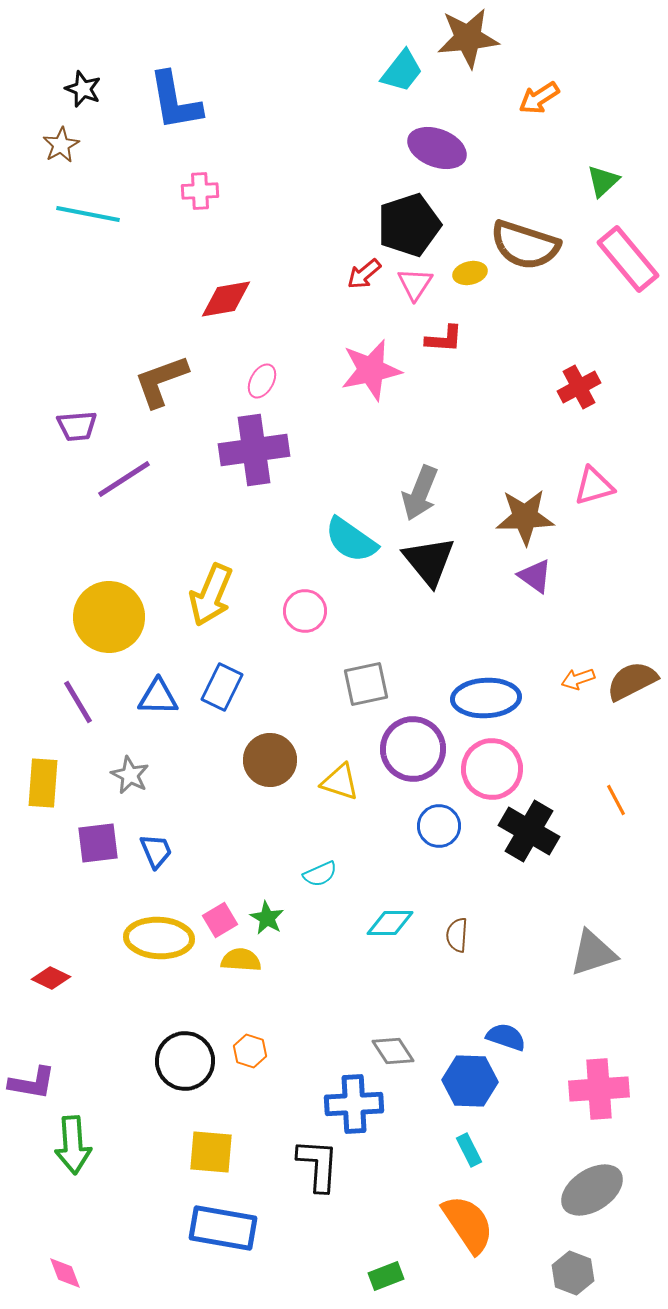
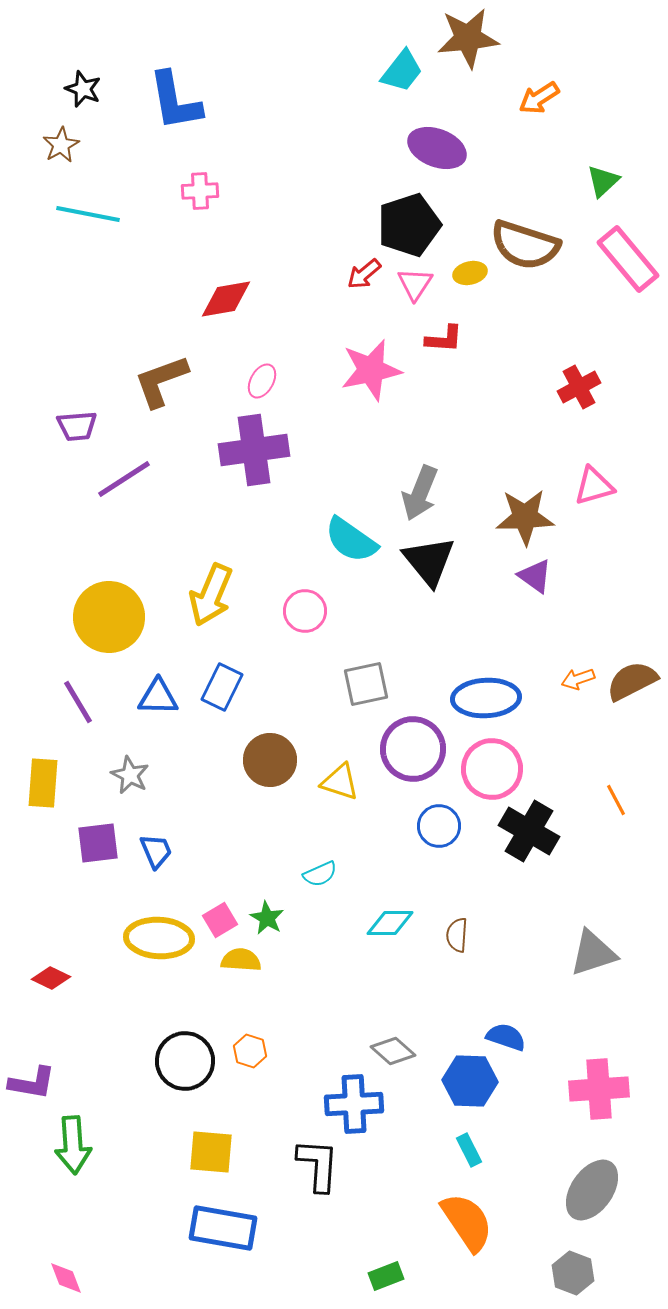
gray diamond at (393, 1051): rotated 15 degrees counterclockwise
gray ellipse at (592, 1190): rotated 22 degrees counterclockwise
orange semicircle at (468, 1224): moved 1 px left, 2 px up
pink diamond at (65, 1273): moved 1 px right, 5 px down
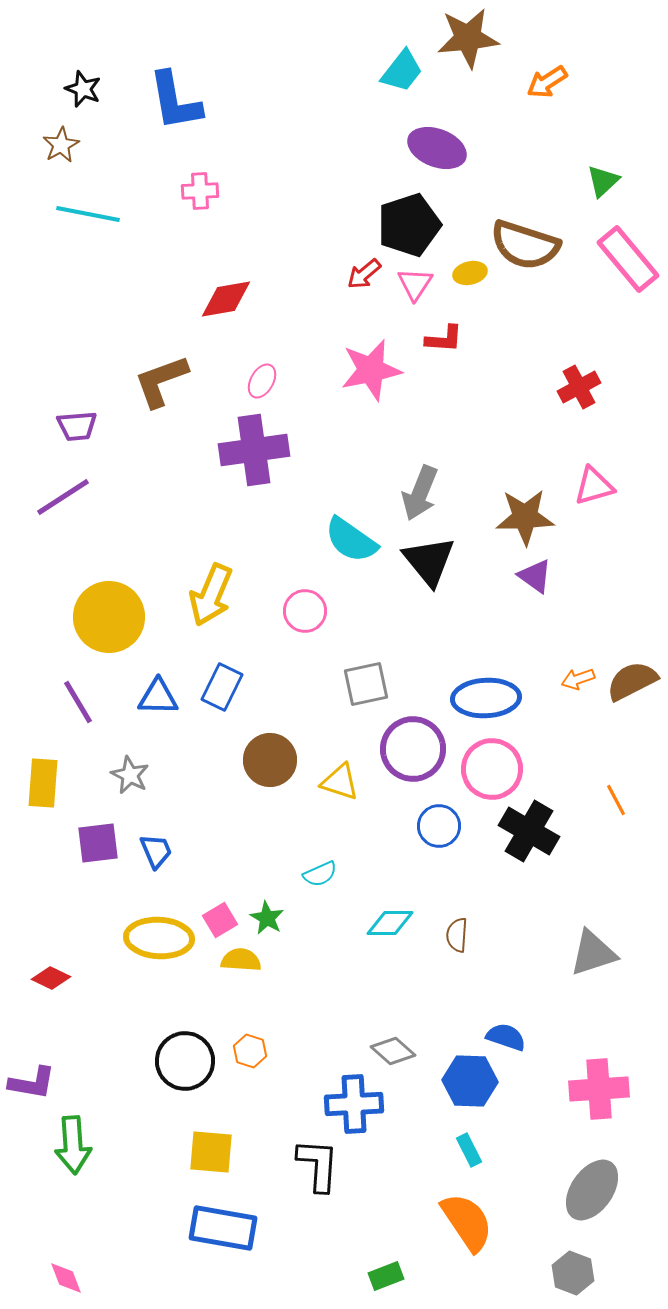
orange arrow at (539, 98): moved 8 px right, 16 px up
purple line at (124, 479): moved 61 px left, 18 px down
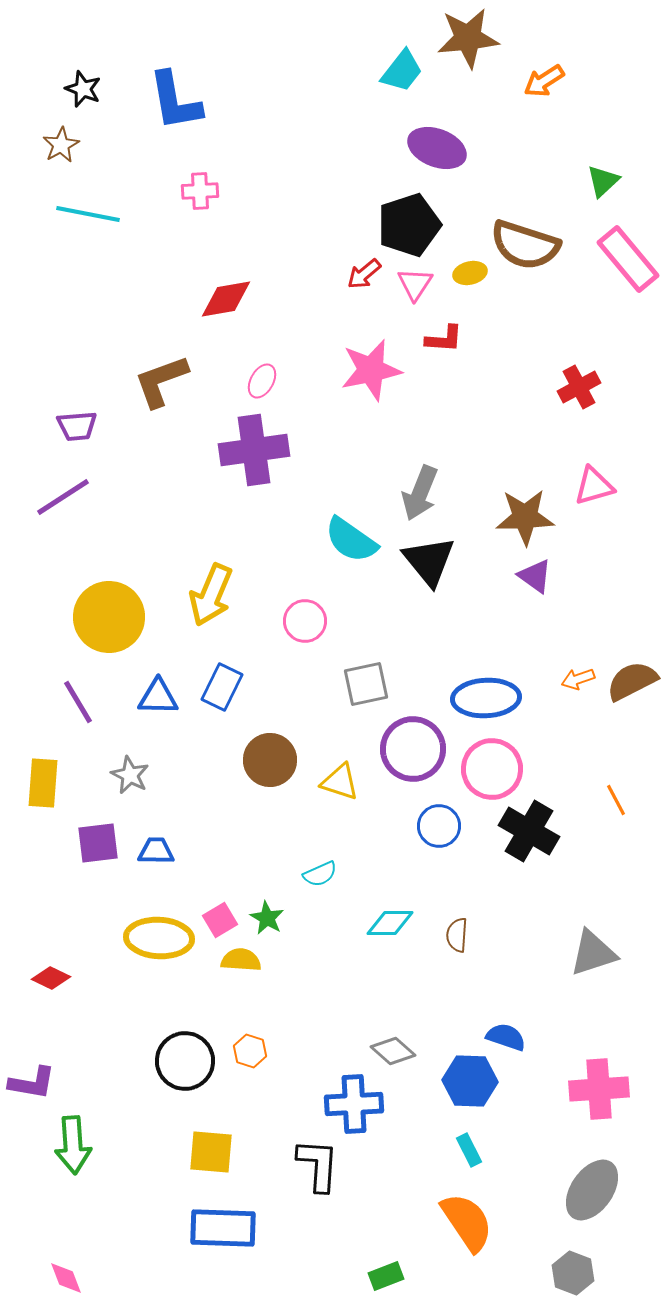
orange arrow at (547, 82): moved 3 px left, 1 px up
pink circle at (305, 611): moved 10 px down
blue trapezoid at (156, 851): rotated 66 degrees counterclockwise
blue rectangle at (223, 1228): rotated 8 degrees counterclockwise
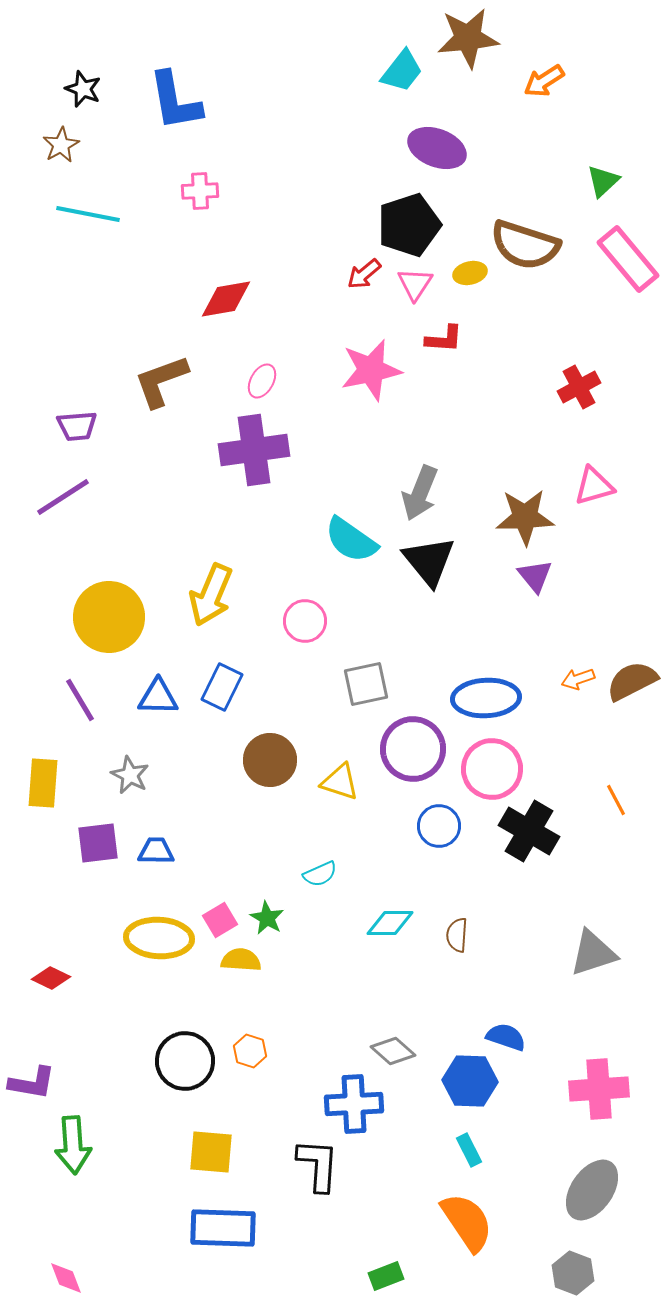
purple triangle at (535, 576): rotated 15 degrees clockwise
purple line at (78, 702): moved 2 px right, 2 px up
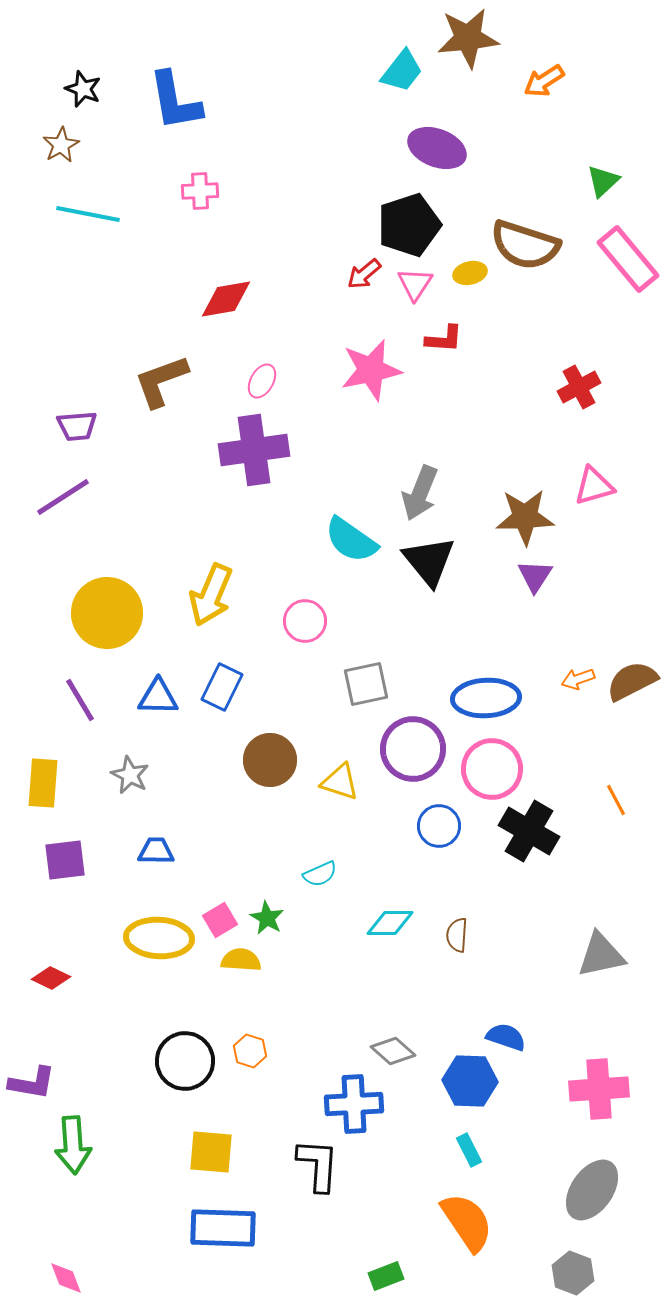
purple triangle at (535, 576): rotated 12 degrees clockwise
yellow circle at (109, 617): moved 2 px left, 4 px up
purple square at (98, 843): moved 33 px left, 17 px down
gray triangle at (593, 953): moved 8 px right, 2 px down; rotated 6 degrees clockwise
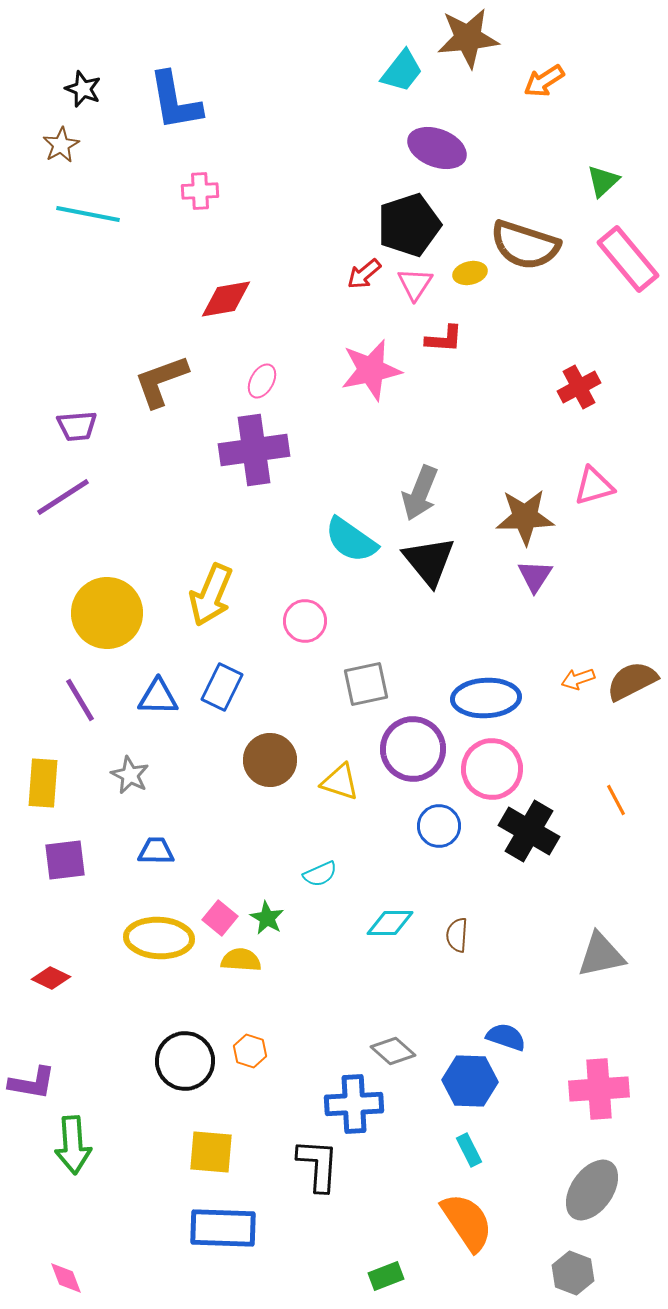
pink square at (220, 920): moved 2 px up; rotated 20 degrees counterclockwise
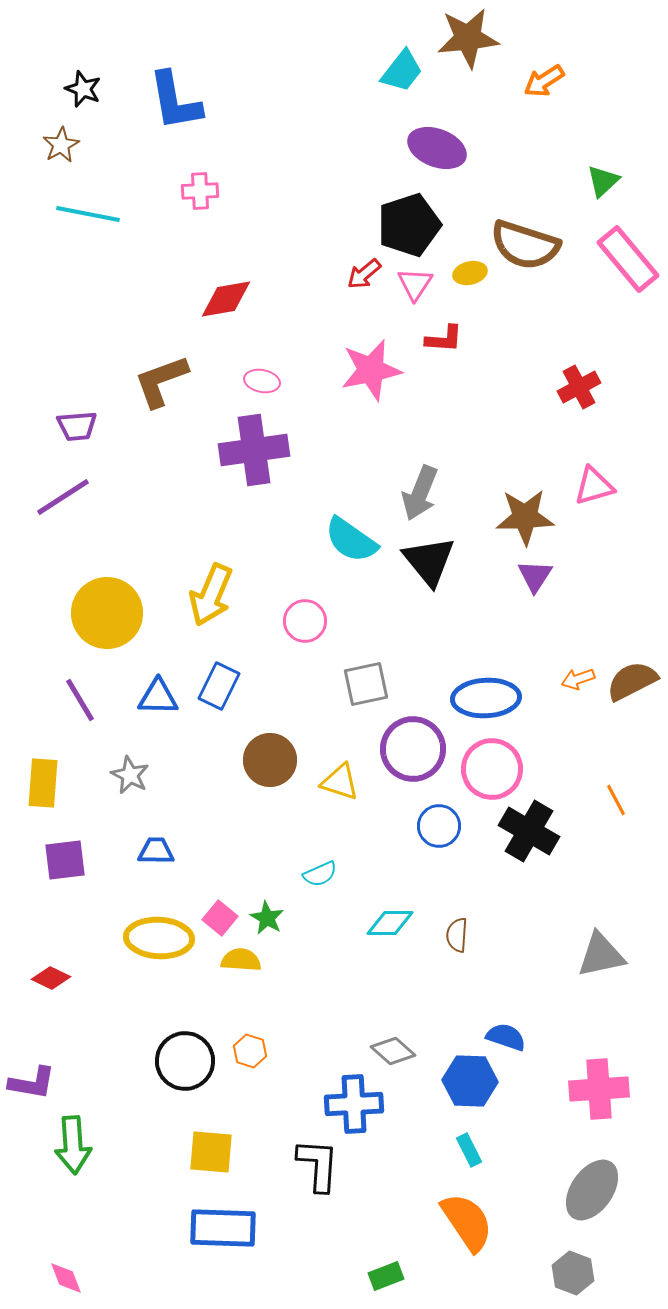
pink ellipse at (262, 381): rotated 72 degrees clockwise
blue rectangle at (222, 687): moved 3 px left, 1 px up
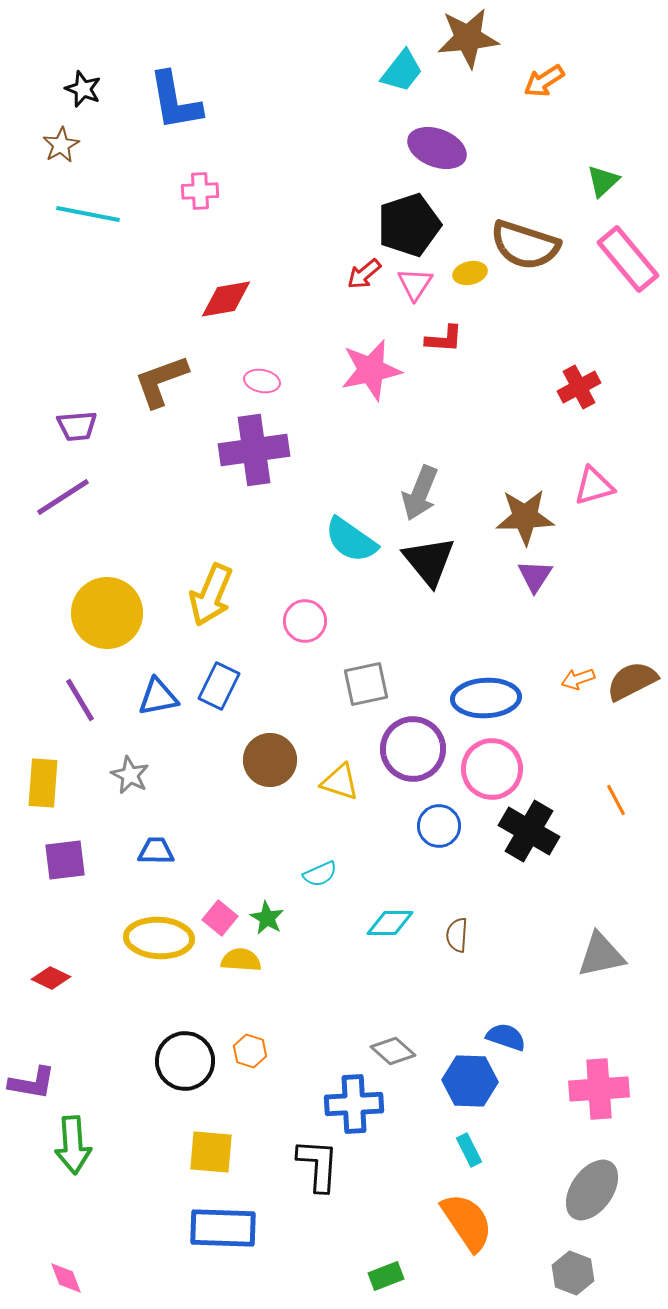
blue triangle at (158, 697): rotated 12 degrees counterclockwise
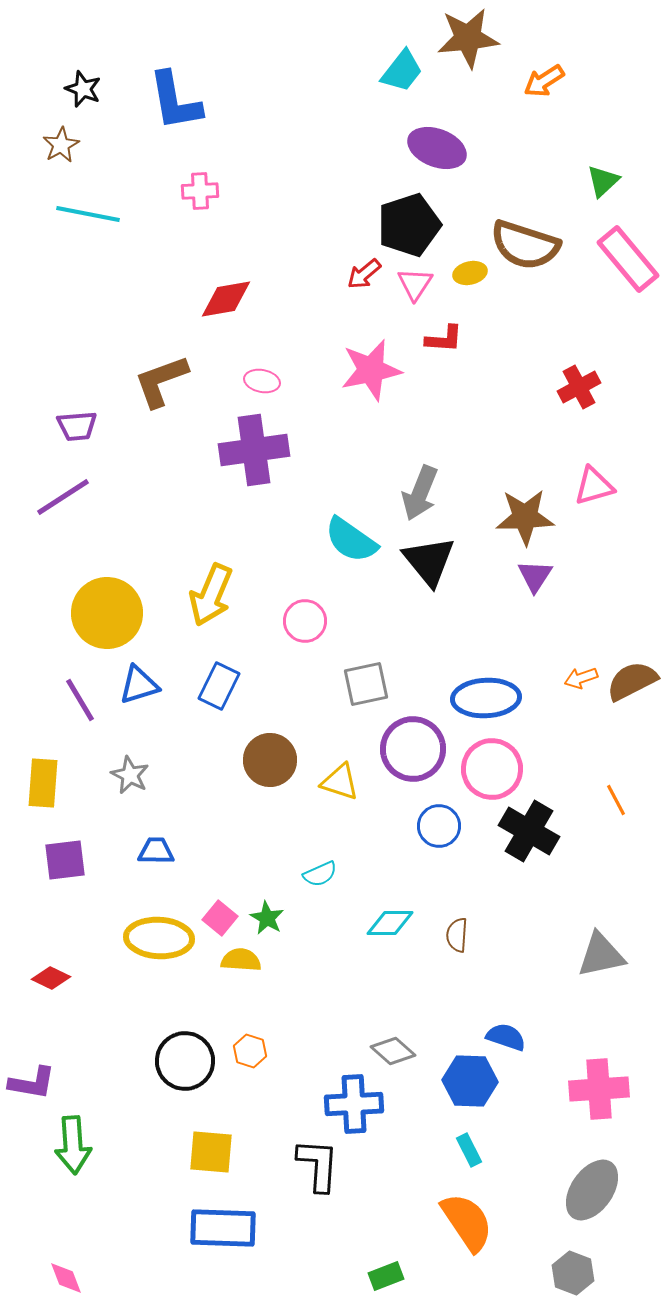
orange arrow at (578, 679): moved 3 px right, 1 px up
blue triangle at (158, 697): moved 19 px left, 12 px up; rotated 6 degrees counterclockwise
